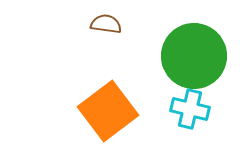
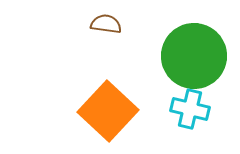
orange square: rotated 10 degrees counterclockwise
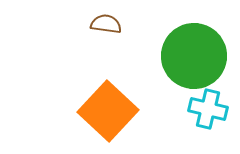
cyan cross: moved 18 px right
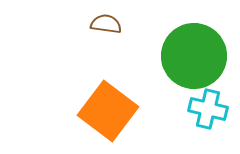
orange square: rotated 6 degrees counterclockwise
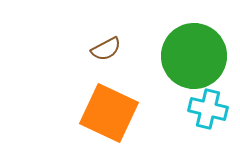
brown semicircle: moved 25 px down; rotated 144 degrees clockwise
orange square: moved 1 px right, 2 px down; rotated 12 degrees counterclockwise
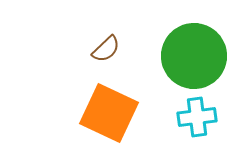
brown semicircle: rotated 16 degrees counterclockwise
cyan cross: moved 11 px left, 8 px down; rotated 21 degrees counterclockwise
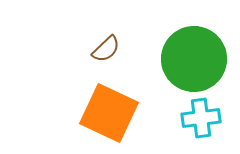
green circle: moved 3 px down
cyan cross: moved 4 px right, 1 px down
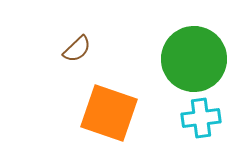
brown semicircle: moved 29 px left
orange square: rotated 6 degrees counterclockwise
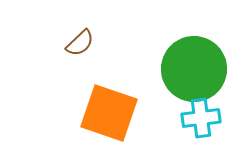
brown semicircle: moved 3 px right, 6 px up
green circle: moved 10 px down
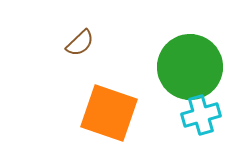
green circle: moved 4 px left, 2 px up
cyan cross: moved 3 px up; rotated 9 degrees counterclockwise
